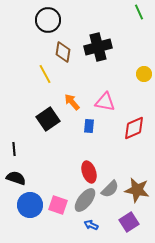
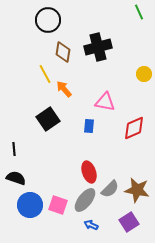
orange arrow: moved 8 px left, 13 px up
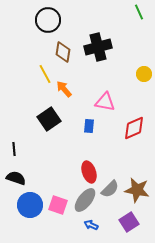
black square: moved 1 px right
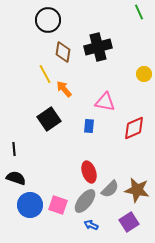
gray ellipse: moved 1 px down
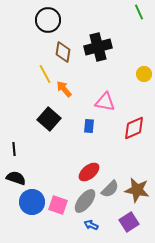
black square: rotated 15 degrees counterclockwise
red ellipse: rotated 70 degrees clockwise
blue circle: moved 2 px right, 3 px up
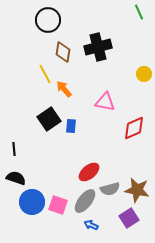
black square: rotated 15 degrees clockwise
blue rectangle: moved 18 px left
gray semicircle: rotated 30 degrees clockwise
purple square: moved 4 px up
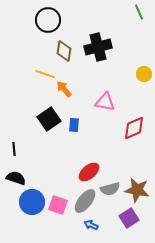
brown diamond: moved 1 px right, 1 px up
yellow line: rotated 42 degrees counterclockwise
blue rectangle: moved 3 px right, 1 px up
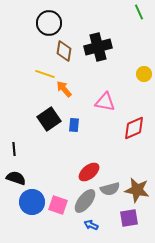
black circle: moved 1 px right, 3 px down
purple square: rotated 24 degrees clockwise
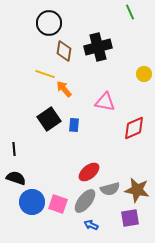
green line: moved 9 px left
pink square: moved 1 px up
purple square: moved 1 px right
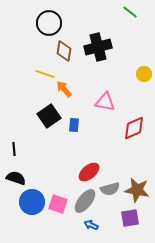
green line: rotated 28 degrees counterclockwise
black square: moved 3 px up
